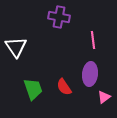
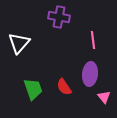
white triangle: moved 3 px right, 4 px up; rotated 15 degrees clockwise
pink triangle: rotated 32 degrees counterclockwise
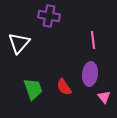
purple cross: moved 10 px left, 1 px up
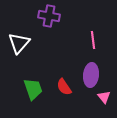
purple ellipse: moved 1 px right, 1 px down
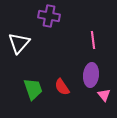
red semicircle: moved 2 px left
pink triangle: moved 2 px up
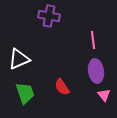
white triangle: moved 16 px down; rotated 25 degrees clockwise
purple ellipse: moved 5 px right, 4 px up; rotated 15 degrees counterclockwise
green trapezoid: moved 8 px left, 4 px down
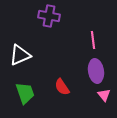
white triangle: moved 1 px right, 4 px up
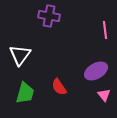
pink line: moved 12 px right, 10 px up
white triangle: rotated 30 degrees counterclockwise
purple ellipse: rotated 70 degrees clockwise
red semicircle: moved 3 px left
green trapezoid: rotated 35 degrees clockwise
